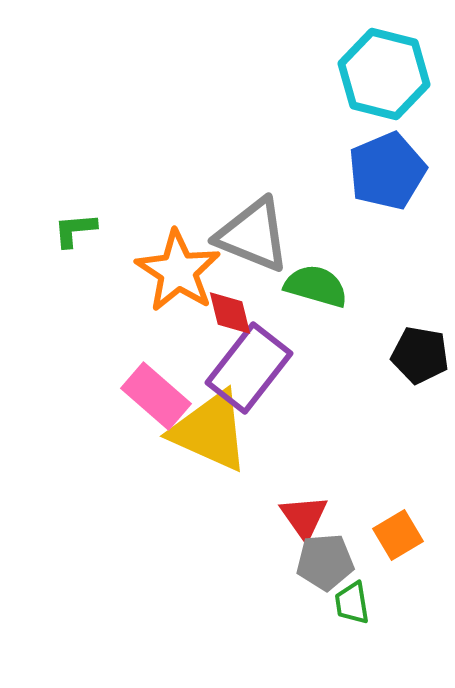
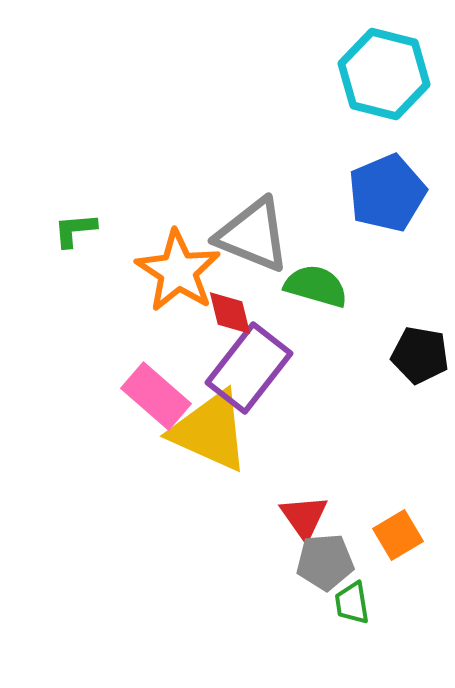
blue pentagon: moved 22 px down
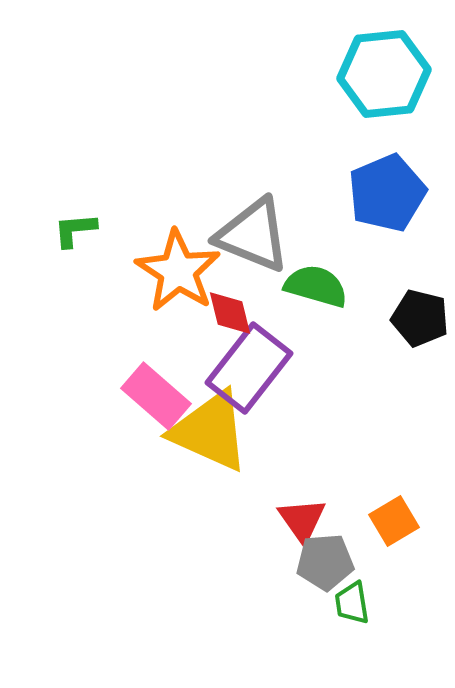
cyan hexagon: rotated 20 degrees counterclockwise
black pentagon: moved 37 px up; rotated 4 degrees clockwise
red triangle: moved 2 px left, 3 px down
orange square: moved 4 px left, 14 px up
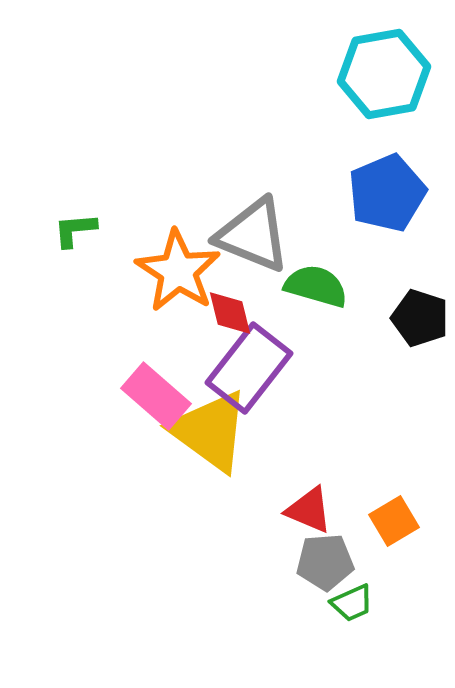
cyan hexagon: rotated 4 degrees counterclockwise
black pentagon: rotated 4 degrees clockwise
yellow triangle: rotated 12 degrees clockwise
red triangle: moved 7 px right, 10 px up; rotated 32 degrees counterclockwise
green trapezoid: rotated 105 degrees counterclockwise
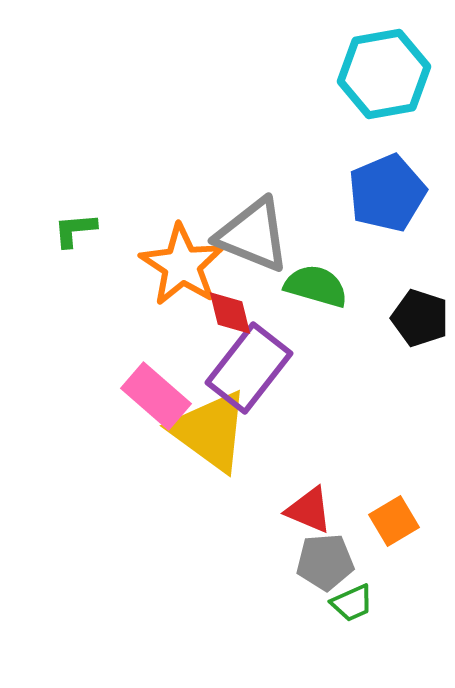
orange star: moved 4 px right, 6 px up
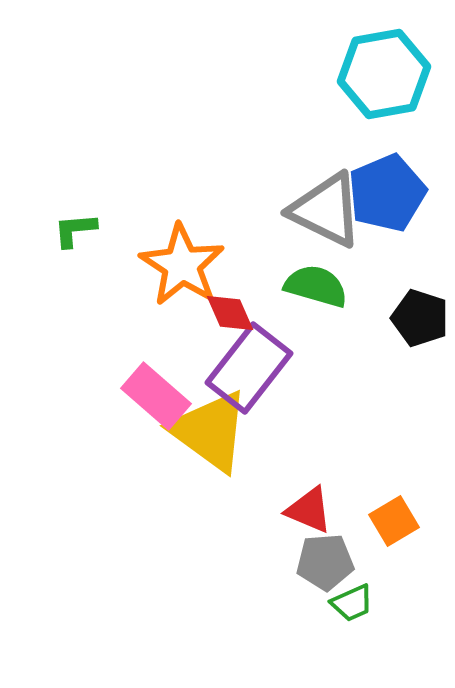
gray triangle: moved 73 px right, 25 px up; rotated 4 degrees clockwise
red diamond: rotated 10 degrees counterclockwise
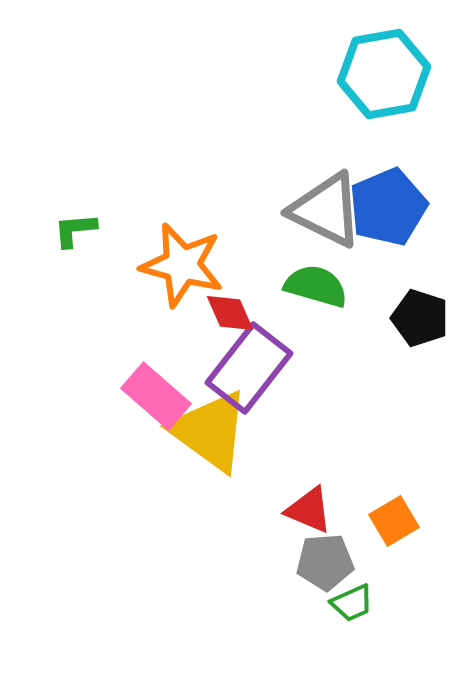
blue pentagon: moved 1 px right, 14 px down
orange star: rotated 18 degrees counterclockwise
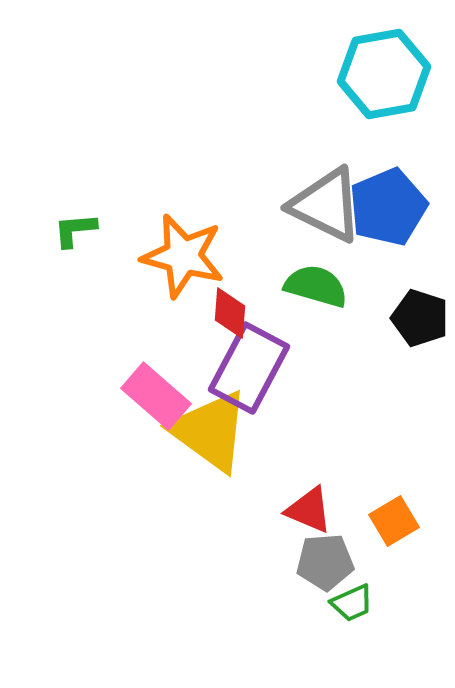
gray triangle: moved 5 px up
orange star: moved 1 px right, 9 px up
red diamond: rotated 28 degrees clockwise
purple rectangle: rotated 10 degrees counterclockwise
